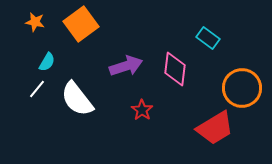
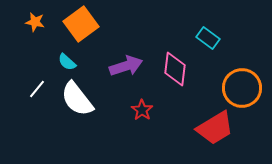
cyan semicircle: moved 20 px right; rotated 102 degrees clockwise
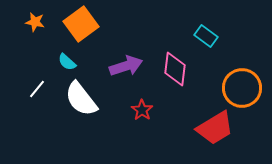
cyan rectangle: moved 2 px left, 2 px up
white semicircle: moved 4 px right
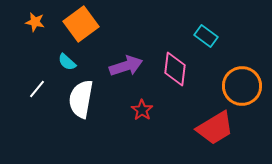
orange circle: moved 2 px up
white semicircle: rotated 48 degrees clockwise
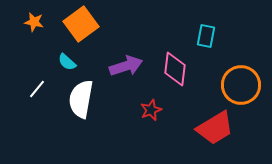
orange star: moved 1 px left
cyan rectangle: rotated 65 degrees clockwise
orange circle: moved 1 px left, 1 px up
red star: moved 9 px right; rotated 15 degrees clockwise
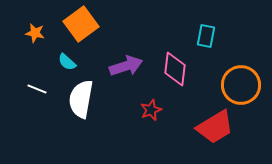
orange star: moved 1 px right, 11 px down
white line: rotated 72 degrees clockwise
red trapezoid: moved 1 px up
